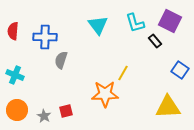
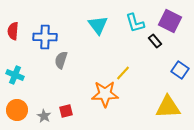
yellow line: rotated 14 degrees clockwise
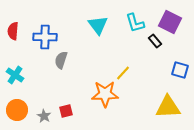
purple square: moved 1 px down
blue square: rotated 18 degrees counterclockwise
cyan cross: rotated 12 degrees clockwise
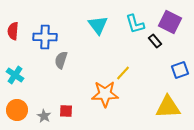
cyan L-shape: moved 1 px down
blue square: rotated 36 degrees counterclockwise
red square: rotated 16 degrees clockwise
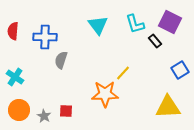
blue square: rotated 12 degrees counterclockwise
cyan cross: moved 2 px down
orange circle: moved 2 px right
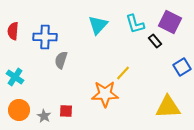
cyan triangle: rotated 20 degrees clockwise
blue square: moved 2 px right, 3 px up
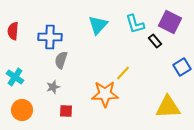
blue cross: moved 5 px right
orange circle: moved 3 px right
gray star: moved 9 px right, 29 px up; rotated 24 degrees clockwise
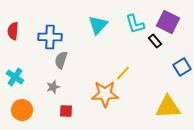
purple square: moved 2 px left
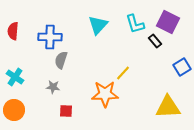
gray star: rotated 24 degrees clockwise
orange circle: moved 8 px left
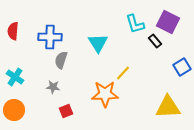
cyan triangle: moved 18 px down; rotated 15 degrees counterclockwise
red square: rotated 24 degrees counterclockwise
